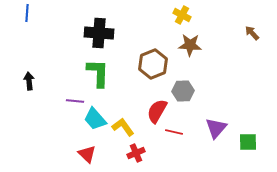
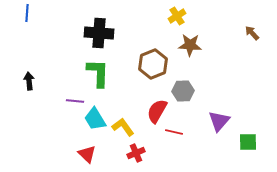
yellow cross: moved 5 px left, 1 px down; rotated 30 degrees clockwise
cyan trapezoid: rotated 10 degrees clockwise
purple triangle: moved 3 px right, 7 px up
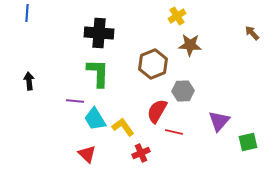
green square: rotated 12 degrees counterclockwise
red cross: moved 5 px right
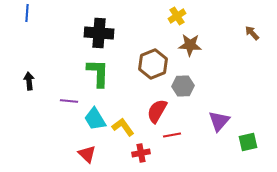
gray hexagon: moved 5 px up
purple line: moved 6 px left
red line: moved 2 px left, 3 px down; rotated 24 degrees counterclockwise
red cross: rotated 12 degrees clockwise
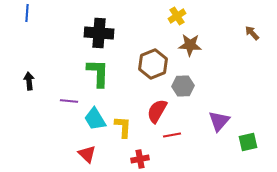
yellow L-shape: rotated 40 degrees clockwise
red cross: moved 1 px left, 6 px down
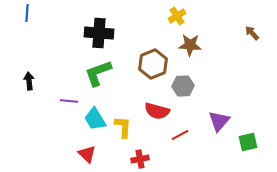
green L-shape: rotated 112 degrees counterclockwise
red semicircle: rotated 105 degrees counterclockwise
red line: moved 8 px right; rotated 18 degrees counterclockwise
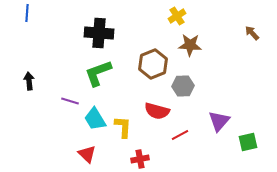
purple line: moved 1 px right; rotated 12 degrees clockwise
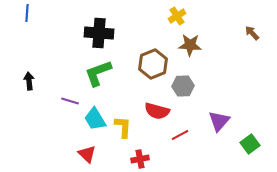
green square: moved 2 px right, 2 px down; rotated 24 degrees counterclockwise
